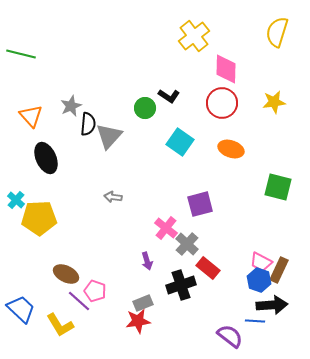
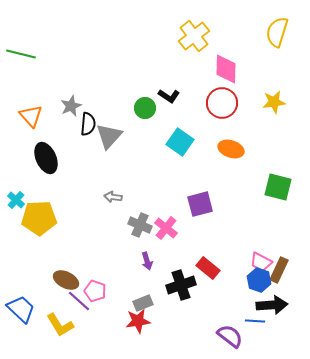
gray cross: moved 47 px left, 19 px up; rotated 20 degrees counterclockwise
brown ellipse: moved 6 px down
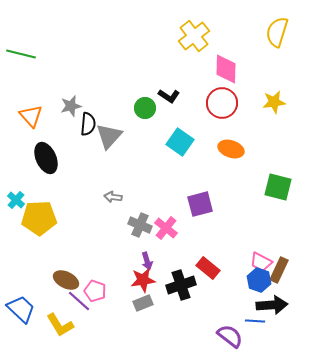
gray star: rotated 10 degrees clockwise
red star: moved 5 px right, 41 px up
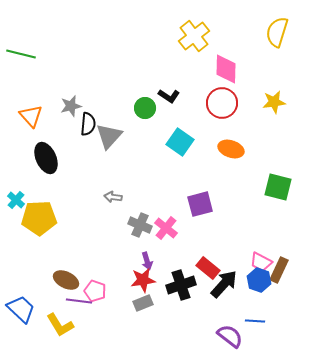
purple line: rotated 35 degrees counterclockwise
black arrow: moved 48 px left, 21 px up; rotated 44 degrees counterclockwise
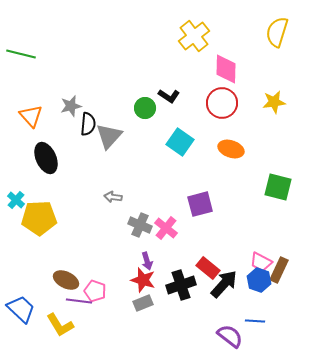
red star: rotated 25 degrees clockwise
